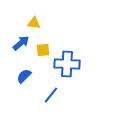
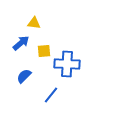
yellow square: moved 1 px right, 1 px down
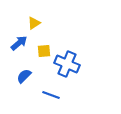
yellow triangle: rotated 40 degrees counterclockwise
blue arrow: moved 2 px left
blue cross: rotated 20 degrees clockwise
blue line: rotated 72 degrees clockwise
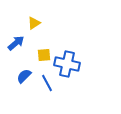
blue arrow: moved 3 px left
yellow square: moved 4 px down
blue cross: rotated 10 degrees counterclockwise
blue line: moved 4 px left, 12 px up; rotated 42 degrees clockwise
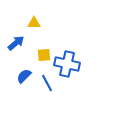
yellow triangle: rotated 32 degrees clockwise
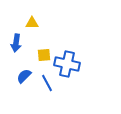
yellow triangle: moved 2 px left
blue arrow: rotated 138 degrees clockwise
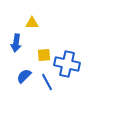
blue line: moved 1 px up
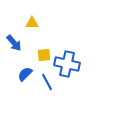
blue arrow: moved 2 px left; rotated 48 degrees counterclockwise
blue semicircle: moved 1 px right, 2 px up
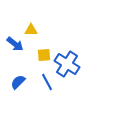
yellow triangle: moved 1 px left, 7 px down
blue arrow: moved 1 px right, 1 px down; rotated 12 degrees counterclockwise
blue cross: rotated 20 degrees clockwise
blue semicircle: moved 7 px left, 8 px down
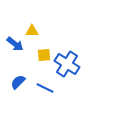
yellow triangle: moved 1 px right, 1 px down
blue line: moved 2 px left, 6 px down; rotated 36 degrees counterclockwise
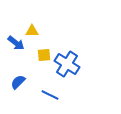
blue arrow: moved 1 px right, 1 px up
blue line: moved 5 px right, 7 px down
